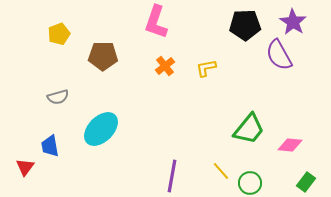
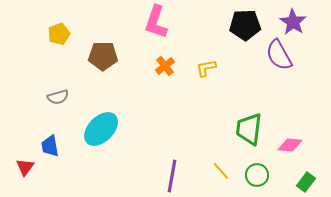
green trapezoid: rotated 148 degrees clockwise
green circle: moved 7 px right, 8 px up
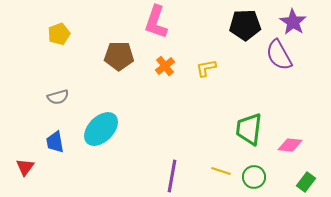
brown pentagon: moved 16 px right
blue trapezoid: moved 5 px right, 4 px up
yellow line: rotated 30 degrees counterclockwise
green circle: moved 3 px left, 2 px down
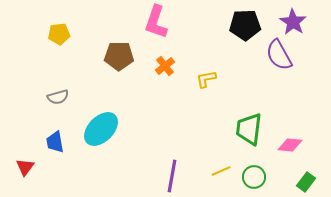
yellow pentagon: rotated 15 degrees clockwise
yellow L-shape: moved 11 px down
yellow line: rotated 42 degrees counterclockwise
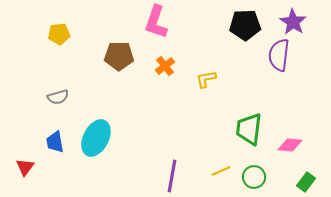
purple semicircle: rotated 36 degrees clockwise
cyan ellipse: moved 5 px left, 9 px down; rotated 18 degrees counterclockwise
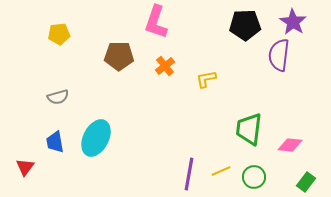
purple line: moved 17 px right, 2 px up
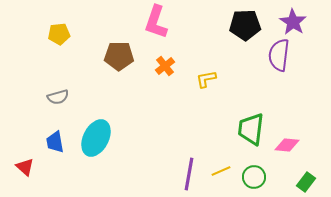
green trapezoid: moved 2 px right
pink diamond: moved 3 px left
red triangle: rotated 24 degrees counterclockwise
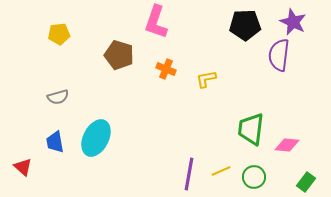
purple star: rotated 8 degrees counterclockwise
brown pentagon: moved 1 px up; rotated 16 degrees clockwise
orange cross: moved 1 px right, 3 px down; rotated 30 degrees counterclockwise
red triangle: moved 2 px left
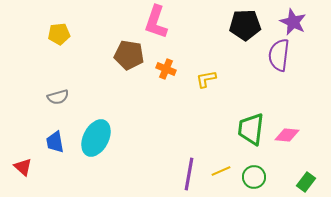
brown pentagon: moved 10 px right; rotated 8 degrees counterclockwise
pink diamond: moved 10 px up
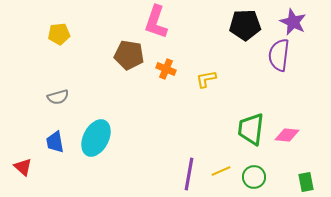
green rectangle: rotated 48 degrees counterclockwise
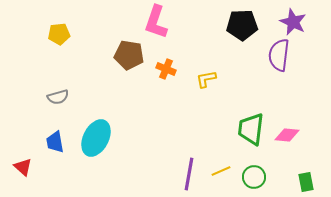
black pentagon: moved 3 px left
